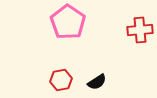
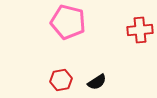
pink pentagon: rotated 20 degrees counterclockwise
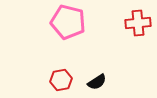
red cross: moved 2 px left, 7 px up
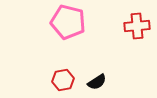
red cross: moved 1 px left, 3 px down
red hexagon: moved 2 px right
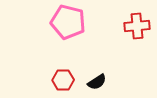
red hexagon: rotated 10 degrees clockwise
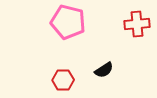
red cross: moved 2 px up
black semicircle: moved 7 px right, 12 px up
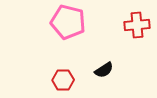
red cross: moved 1 px down
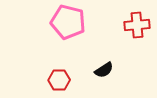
red hexagon: moved 4 px left
